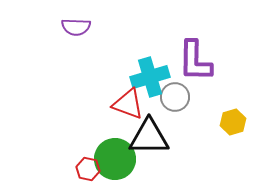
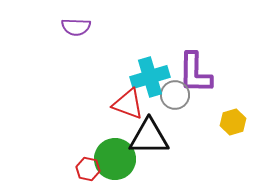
purple L-shape: moved 12 px down
gray circle: moved 2 px up
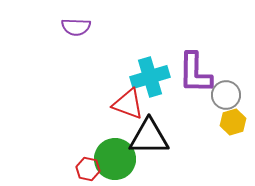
gray circle: moved 51 px right
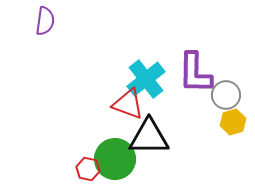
purple semicircle: moved 31 px left, 6 px up; rotated 84 degrees counterclockwise
cyan cross: moved 4 px left, 2 px down; rotated 21 degrees counterclockwise
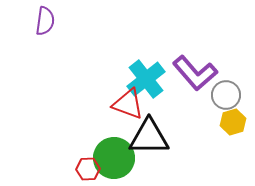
purple L-shape: rotated 42 degrees counterclockwise
green circle: moved 1 px left, 1 px up
red hexagon: rotated 15 degrees counterclockwise
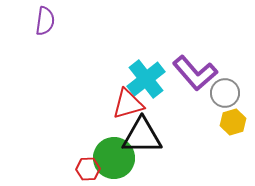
gray circle: moved 1 px left, 2 px up
red triangle: rotated 36 degrees counterclockwise
black triangle: moved 7 px left, 1 px up
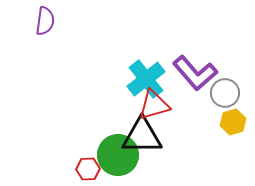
red triangle: moved 26 px right, 1 px down
green circle: moved 4 px right, 3 px up
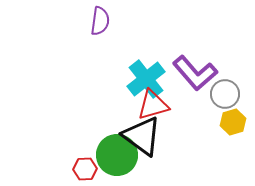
purple semicircle: moved 55 px right
gray circle: moved 1 px down
red triangle: moved 1 px left
black triangle: rotated 36 degrees clockwise
green circle: moved 1 px left
red hexagon: moved 3 px left
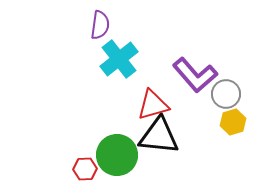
purple semicircle: moved 4 px down
purple L-shape: moved 2 px down
cyan cross: moved 27 px left, 20 px up
gray circle: moved 1 px right
black triangle: moved 17 px right; rotated 30 degrees counterclockwise
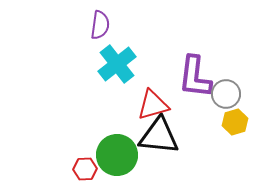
cyan cross: moved 2 px left, 5 px down
purple L-shape: moved 2 px down; rotated 48 degrees clockwise
yellow hexagon: moved 2 px right
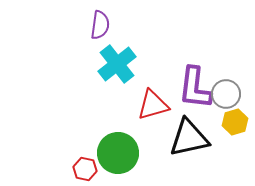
purple L-shape: moved 11 px down
black triangle: moved 30 px right, 2 px down; rotated 18 degrees counterclockwise
green circle: moved 1 px right, 2 px up
red hexagon: rotated 15 degrees clockwise
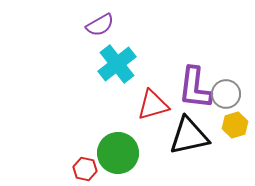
purple semicircle: rotated 52 degrees clockwise
yellow hexagon: moved 3 px down
black triangle: moved 2 px up
